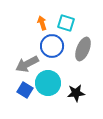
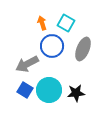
cyan square: rotated 12 degrees clockwise
cyan circle: moved 1 px right, 7 px down
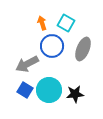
black star: moved 1 px left, 1 px down
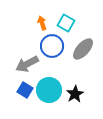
gray ellipse: rotated 20 degrees clockwise
black star: rotated 24 degrees counterclockwise
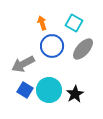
cyan square: moved 8 px right
gray arrow: moved 4 px left
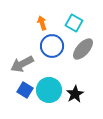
gray arrow: moved 1 px left
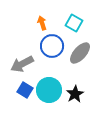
gray ellipse: moved 3 px left, 4 px down
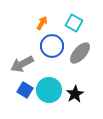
orange arrow: rotated 48 degrees clockwise
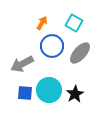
blue square: moved 3 px down; rotated 28 degrees counterclockwise
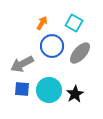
blue square: moved 3 px left, 4 px up
